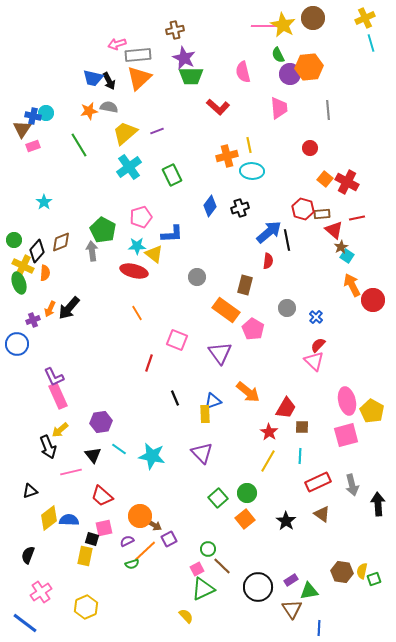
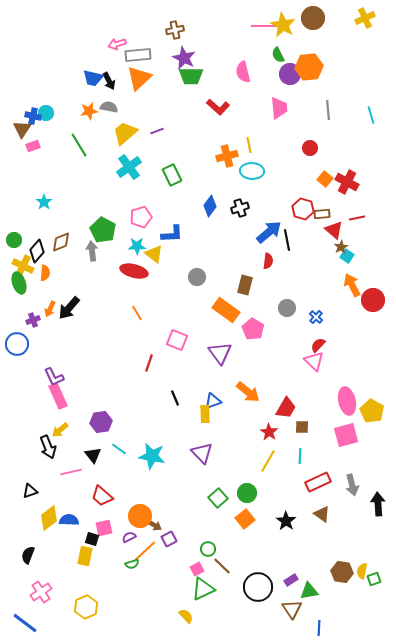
cyan line at (371, 43): moved 72 px down
purple semicircle at (127, 541): moved 2 px right, 4 px up
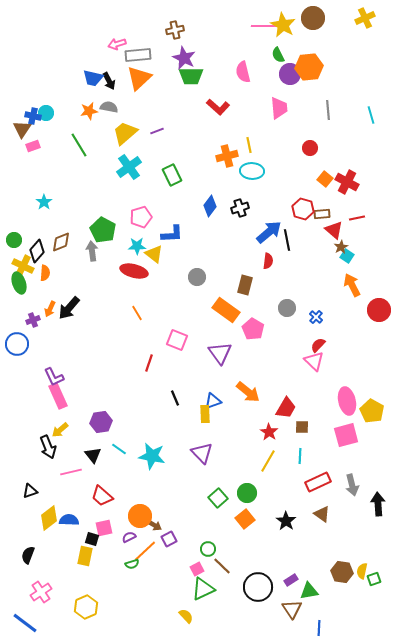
red circle at (373, 300): moved 6 px right, 10 px down
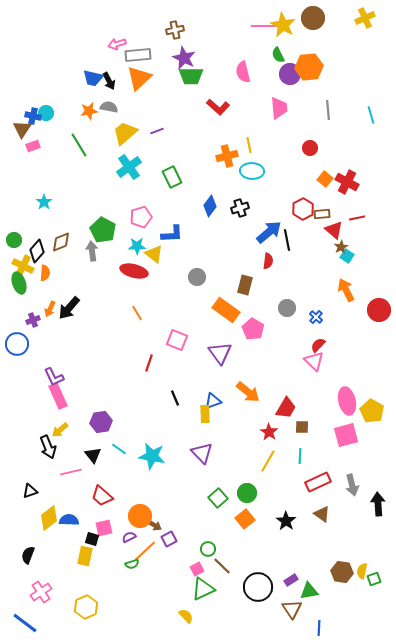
green rectangle at (172, 175): moved 2 px down
red hexagon at (303, 209): rotated 15 degrees clockwise
orange arrow at (352, 285): moved 6 px left, 5 px down
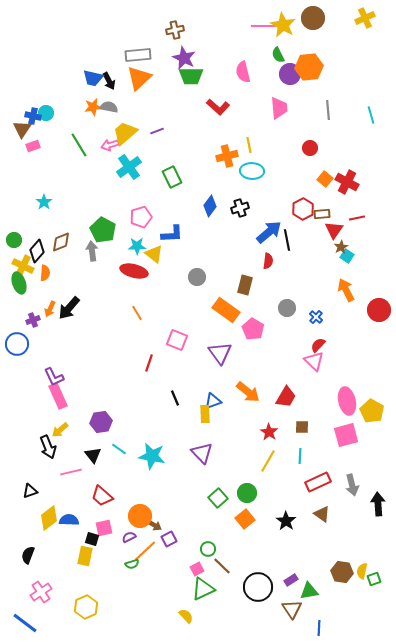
pink arrow at (117, 44): moved 7 px left, 101 px down
orange star at (89, 111): moved 4 px right, 4 px up
red triangle at (334, 230): rotated 24 degrees clockwise
red trapezoid at (286, 408): moved 11 px up
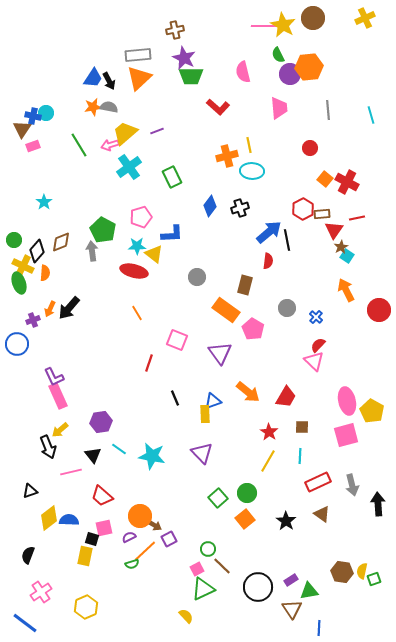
blue trapezoid at (93, 78): rotated 70 degrees counterclockwise
